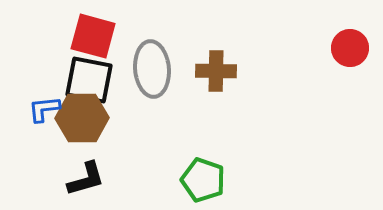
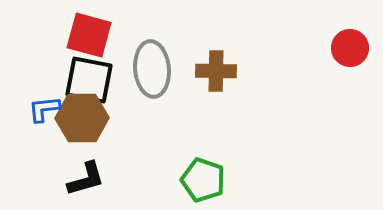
red square: moved 4 px left, 1 px up
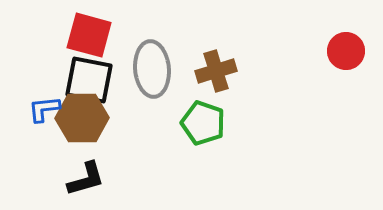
red circle: moved 4 px left, 3 px down
brown cross: rotated 18 degrees counterclockwise
green pentagon: moved 57 px up
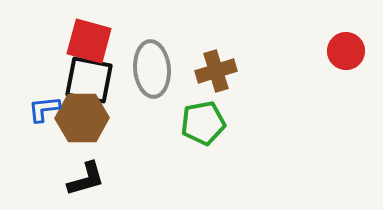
red square: moved 6 px down
green pentagon: rotated 30 degrees counterclockwise
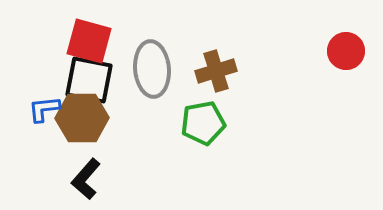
black L-shape: rotated 147 degrees clockwise
